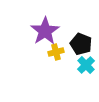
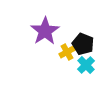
black pentagon: moved 2 px right
yellow cross: moved 11 px right; rotated 14 degrees counterclockwise
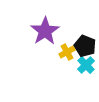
black pentagon: moved 2 px right, 2 px down
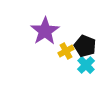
yellow cross: moved 1 px left, 1 px up
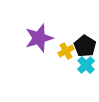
purple star: moved 6 px left, 7 px down; rotated 16 degrees clockwise
black pentagon: rotated 10 degrees clockwise
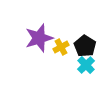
yellow cross: moved 5 px left, 4 px up
